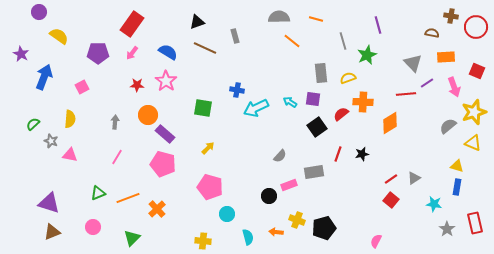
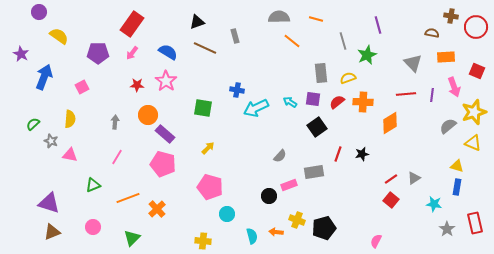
purple line at (427, 83): moved 5 px right, 12 px down; rotated 48 degrees counterclockwise
red semicircle at (341, 114): moved 4 px left, 12 px up
green triangle at (98, 193): moved 5 px left, 8 px up
cyan semicircle at (248, 237): moved 4 px right, 1 px up
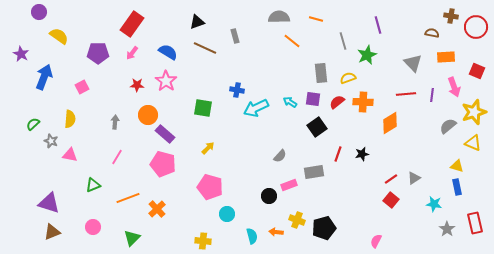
blue rectangle at (457, 187): rotated 21 degrees counterclockwise
